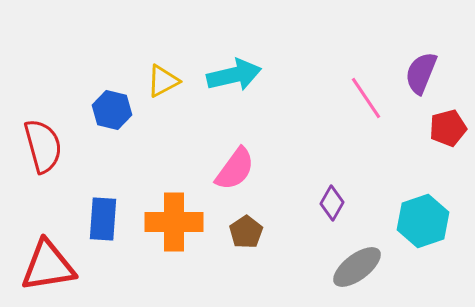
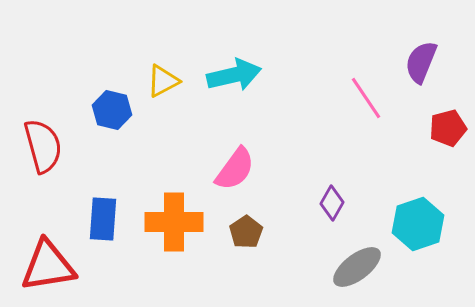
purple semicircle: moved 11 px up
cyan hexagon: moved 5 px left, 3 px down
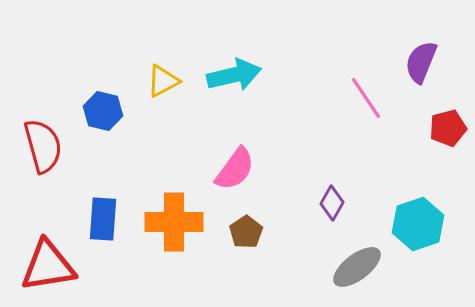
blue hexagon: moved 9 px left, 1 px down
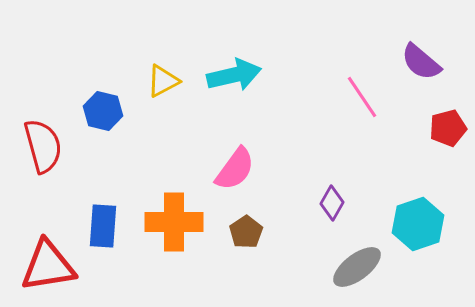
purple semicircle: rotated 72 degrees counterclockwise
pink line: moved 4 px left, 1 px up
blue rectangle: moved 7 px down
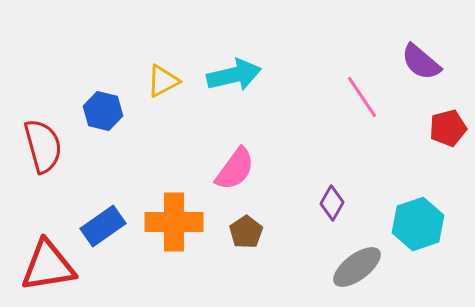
blue rectangle: rotated 51 degrees clockwise
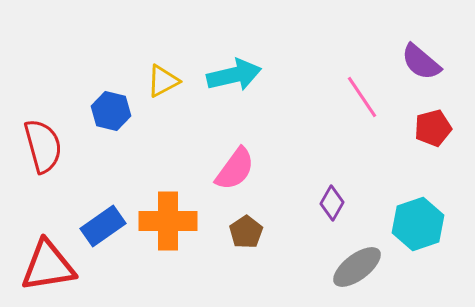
blue hexagon: moved 8 px right
red pentagon: moved 15 px left
orange cross: moved 6 px left, 1 px up
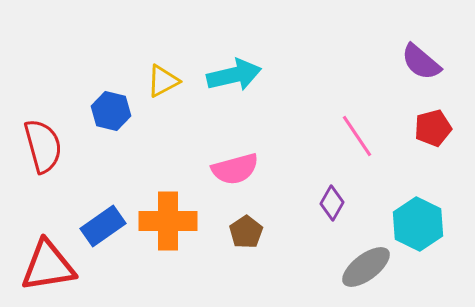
pink line: moved 5 px left, 39 px down
pink semicircle: rotated 39 degrees clockwise
cyan hexagon: rotated 15 degrees counterclockwise
gray ellipse: moved 9 px right
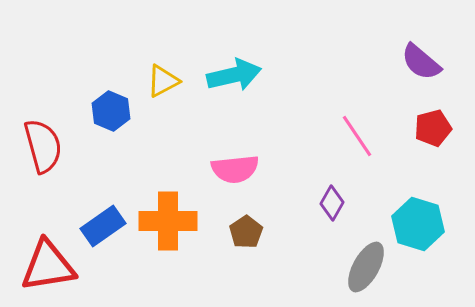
blue hexagon: rotated 9 degrees clockwise
pink semicircle: rotated 9 degrees clockwise
cyan hexagon: rotated 9 degrees counterclockwise
gray ellipse: rotated 24 degrees counterclockwise
